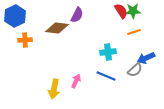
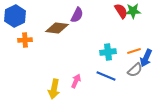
orange line: moved 19 px down
blue arrow: rotated 42 degrees counterclockwise
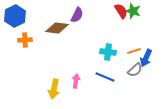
green star: rotated 21 degrees clockwise
cyan cross: rotated 14 degrees clockwise
blue line: moved 1 px left, 1 px down
pink arrow: rotated 16 degrees counterclockwise
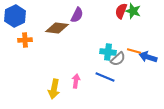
red semicircle: rotated 126 degrees counterclockwise
orange line: rotated 32 degrees clockwise
blue arrow: moved 2 px right, 1 px up; rotated 84 degrees clockwise
gray semicircle: moved 17 px left, 11 px up
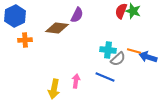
cyan cross: moved 2 px up
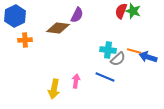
brown diamond: moved 1 px right
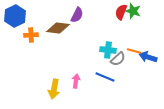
red semicircle: moved 1 px down
orange cross: moved 6 px right, 5 px up
